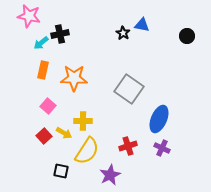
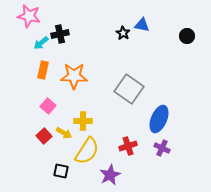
orange star: moved 2 px up
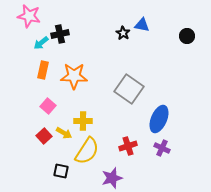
purple star: moved 2 px right, 3 px down; rotated 10 degrees clockwise
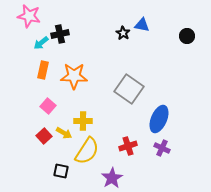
purple star: rotated 15 degrees counterclockwise
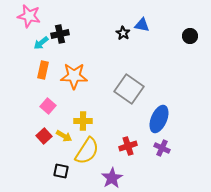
black circle: moved 3 px right
yellow arrow: moved 3 px down
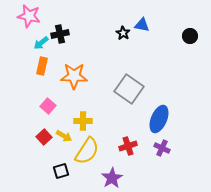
orange rectangle: moved 1 px left, 4 px up
red square: moved 1 px down
black square: rotated 28 degrees counterclockwise
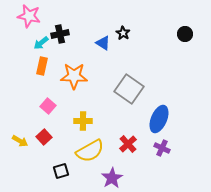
blue triangle: moved 39 px left, 18 px down; rotated 21 degrees clockwise
black circle: moved 5 px left, 2 px up
yellow arrow: moved 44 px left, 5 px down
red cross: moved 2 px up; rotated 24 degrees counterclockwise
yellow semicircle: moved 3 px right; rotated 28 degrees clockwise
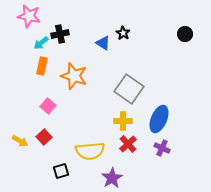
orange star: rotated 16 degrees clockwise
yellow cross: moved 40 px right
yellow semicircle: rotated 24 degrees clockwise
